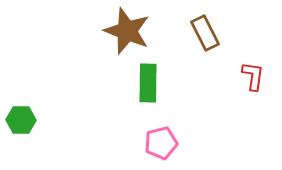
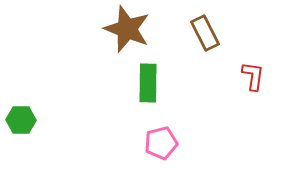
brown star: moved 2 px up
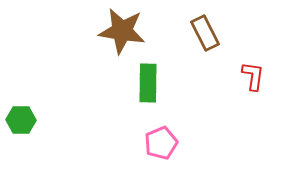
brown star: moved 5 px left, 2 px down; rotated 12 degrees counterclockwise
pink pentagon: rotated 8 degrees counterclockwise
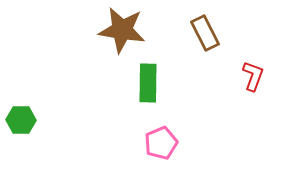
brown star: moved 1 px up
red L-shape: rotated 12 degrees clockwise
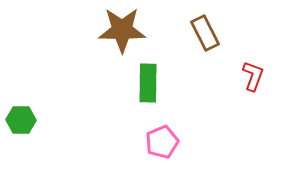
brown star: rotated 9 degrees counterclockwise
pink pentagon: moved 1 px right, 1 px up
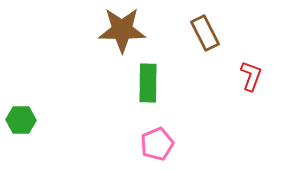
red L-shape: moved 2 px left
pink pentagon: moved 5 px left, 2 px down
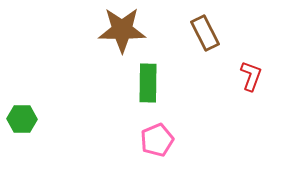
green hexagon: moved 1 px right, 1 px up
pink pentagon: moved 4 px up
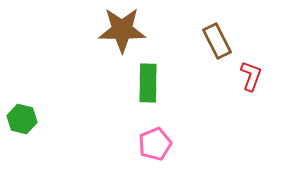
brown rectangle: moved 12 px right, 8 px down
green hexagon: rotated 12 degrees clockwise
pink pentagon: moved 2 px left, 4 px down
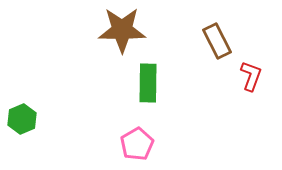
green hexagon: rotated 24 degrees clockwise
pink pentagon: moved 18 px left; rotated 8 degrees counterclockwise
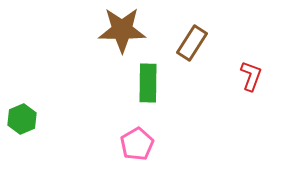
brown rectangle: moved 25 px left, 2 px down; rotated 60 degrees clockwise
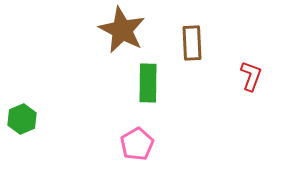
brown star: rotated 27 degrees clockwise
brown rectangle: rotated 36 degrees counterclockwise
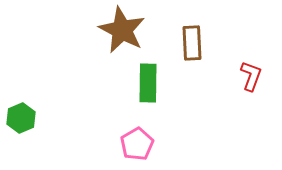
green hexagon: moved 1 px left, 1 px up
